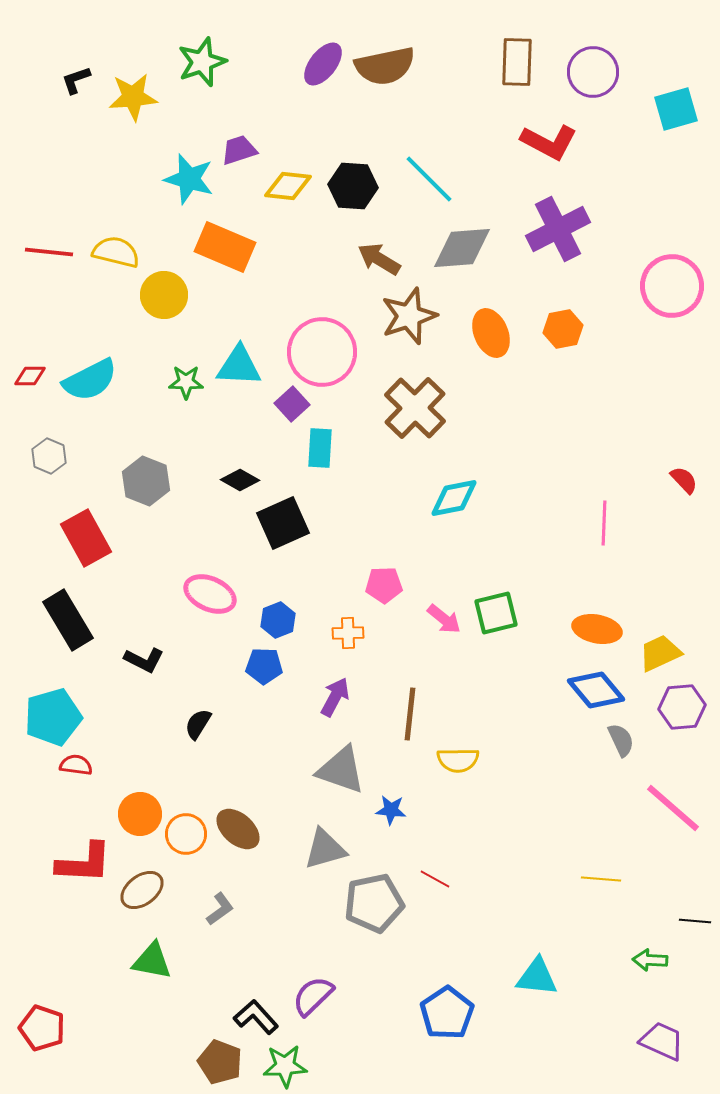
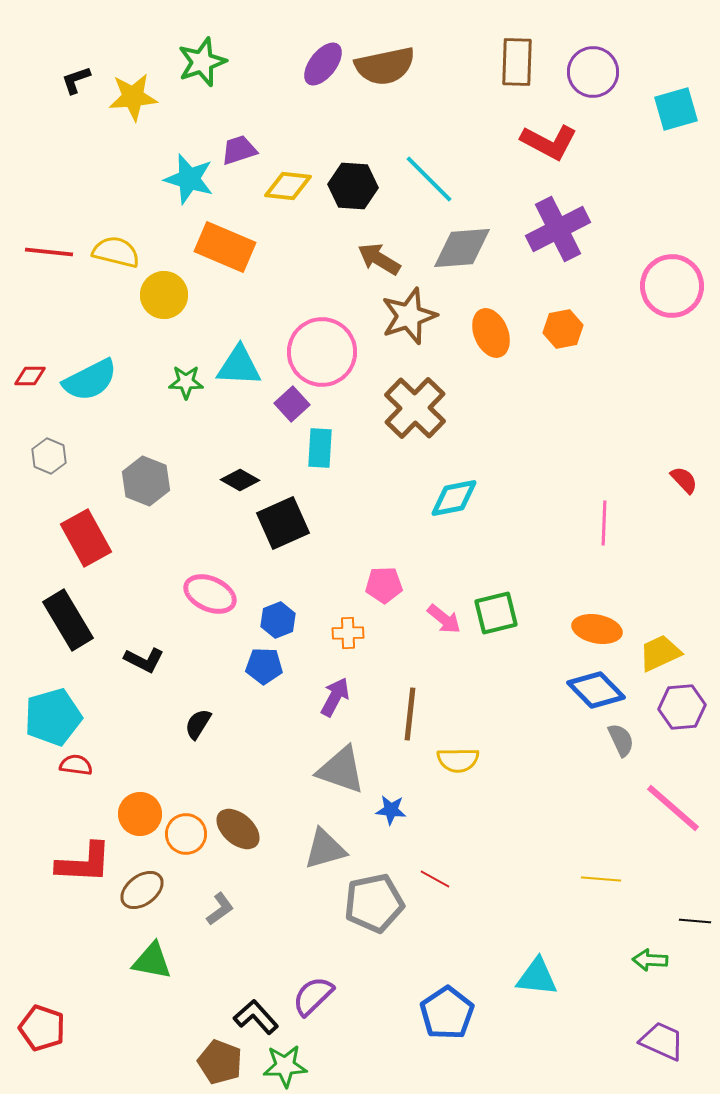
blue diamond at (596, 690): rotated 4 degrees counterclockwise
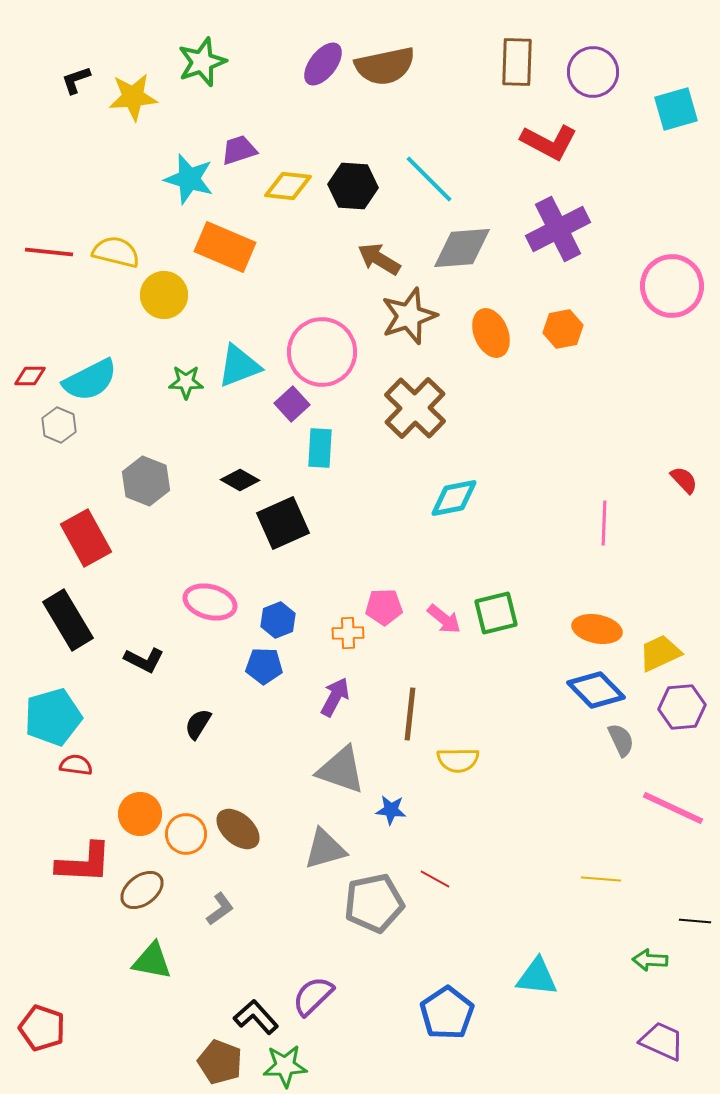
cyan triangle at (239, 366): rotated 24 degrees counterclockwise
gray hexagon at (49, 456): moved 10 px right, 31 px up
pink pentagon at (384, 585): moved 22 px down
pink ellipse at (210, 594): moved 8 px down; rotated 9 degrees counterclockwise
pink line at (673, 808): rotated 16 degrees counterclockwise
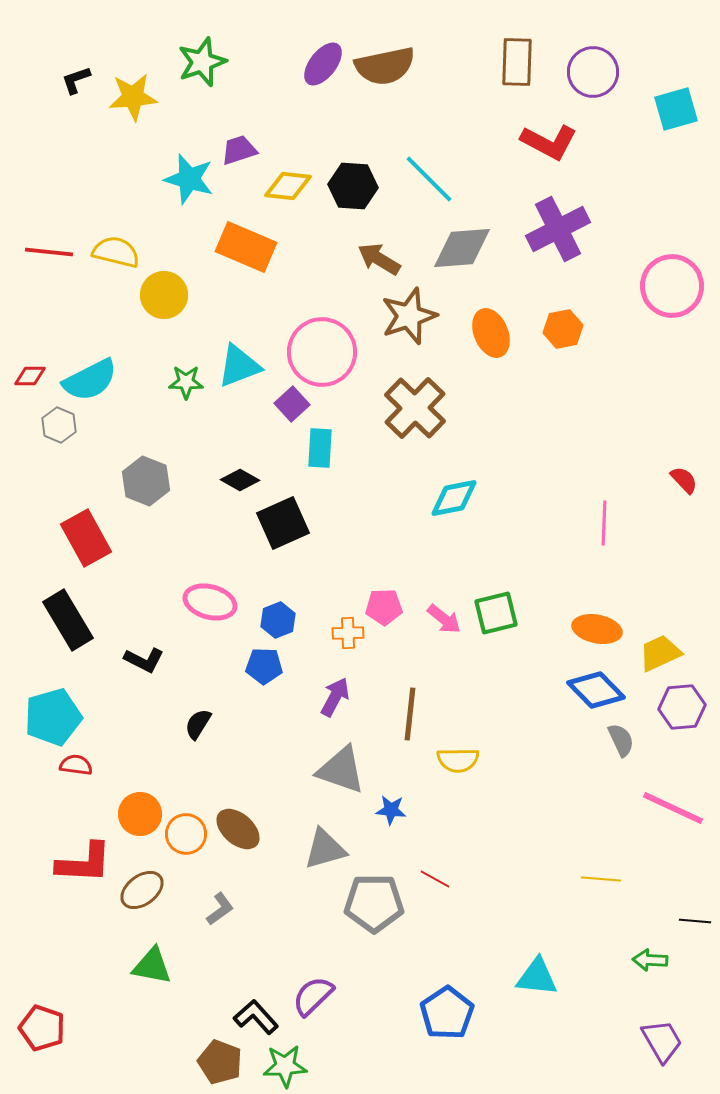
orange rectangle at (225, 247): moved 21 px right
gray pentagon at (374, 903): rotated 12 degrees clockwise
green triangle at (152, 961): moved 5 px down
purple trapezoid at (662, 1041): rotated 36 degrees clockwise
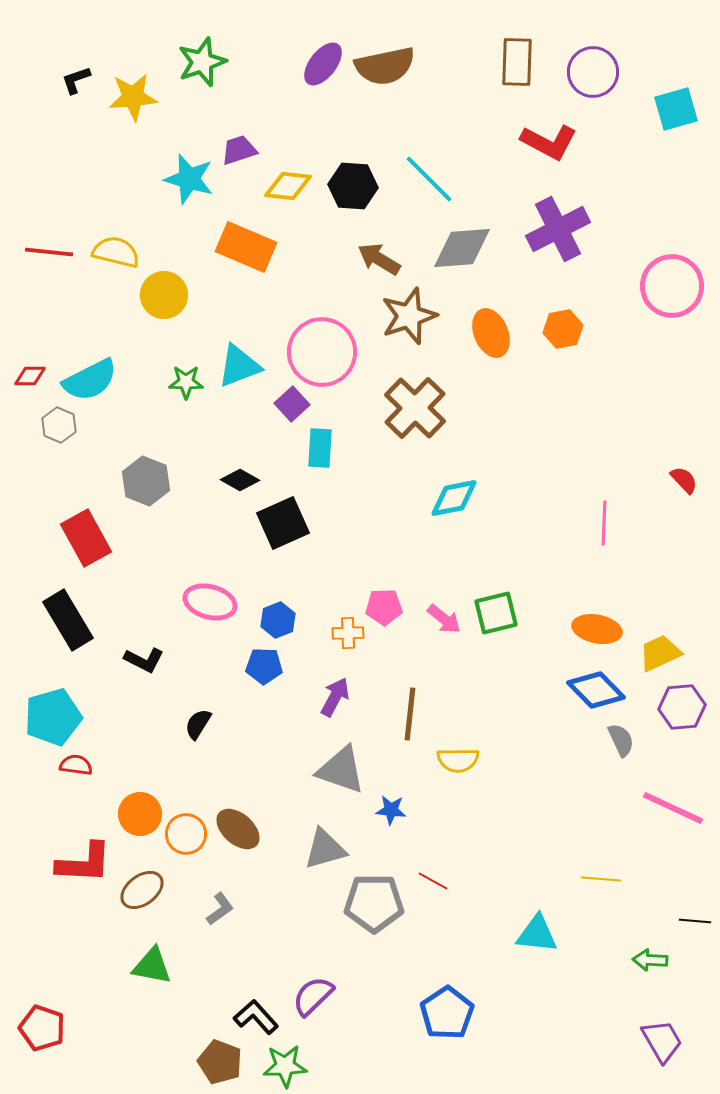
red line at (435, 879): moved 2 px left, 2 px down
cyan triangle at (537, 977): moved 43 px up
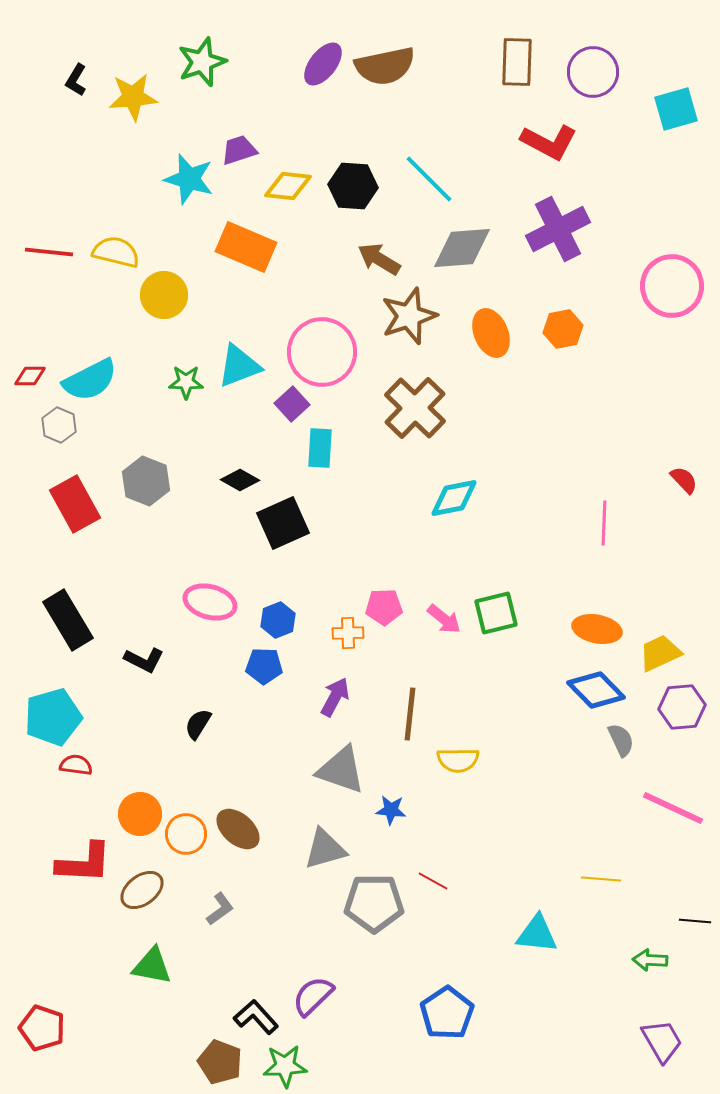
black L-shape at (76, 80): rotated 40 degrees counterclockwise
red rectangle at (86, 538): moved 11 px left, 34 px up
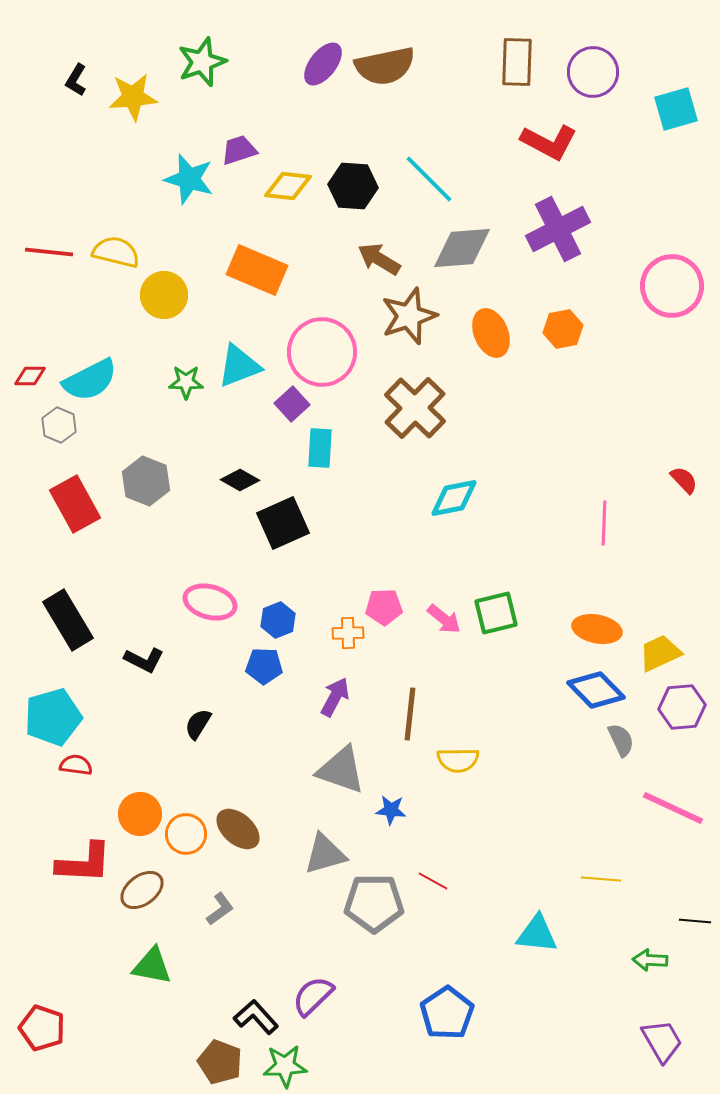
orange rectangle at (246, 247): moved 11 px right, 23 px down
gray triangle at (325, 849): moved 5 px down
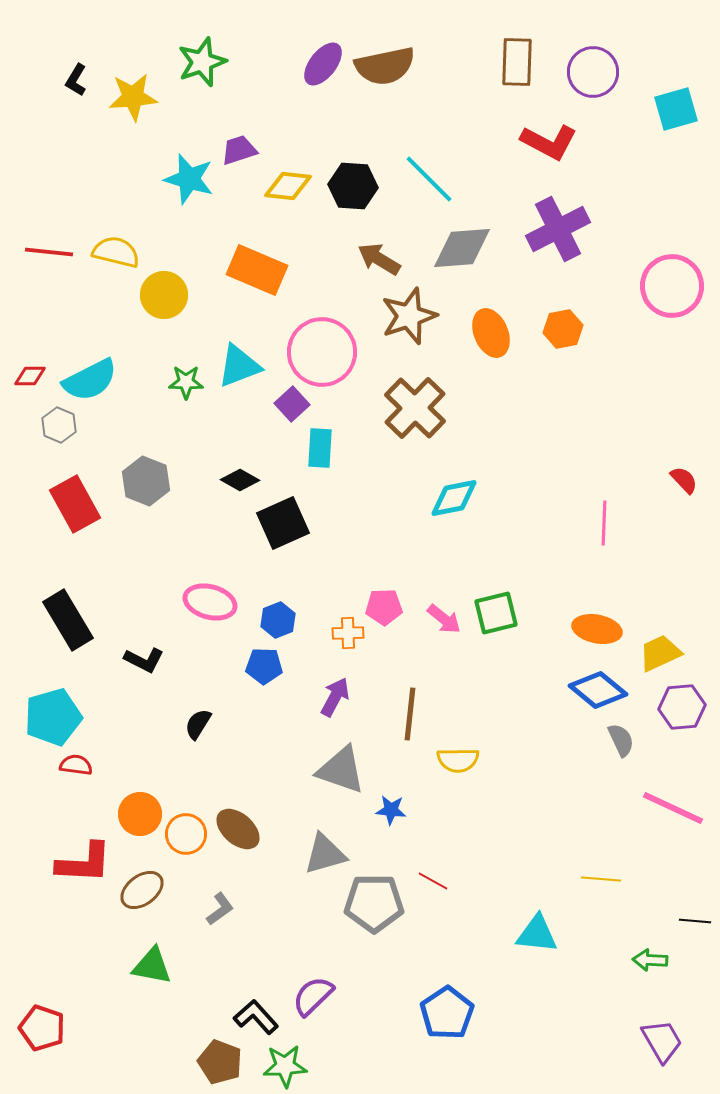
blue diamond at (596, 690): moved 2 px right; rotated 6 degrees counterclockwise
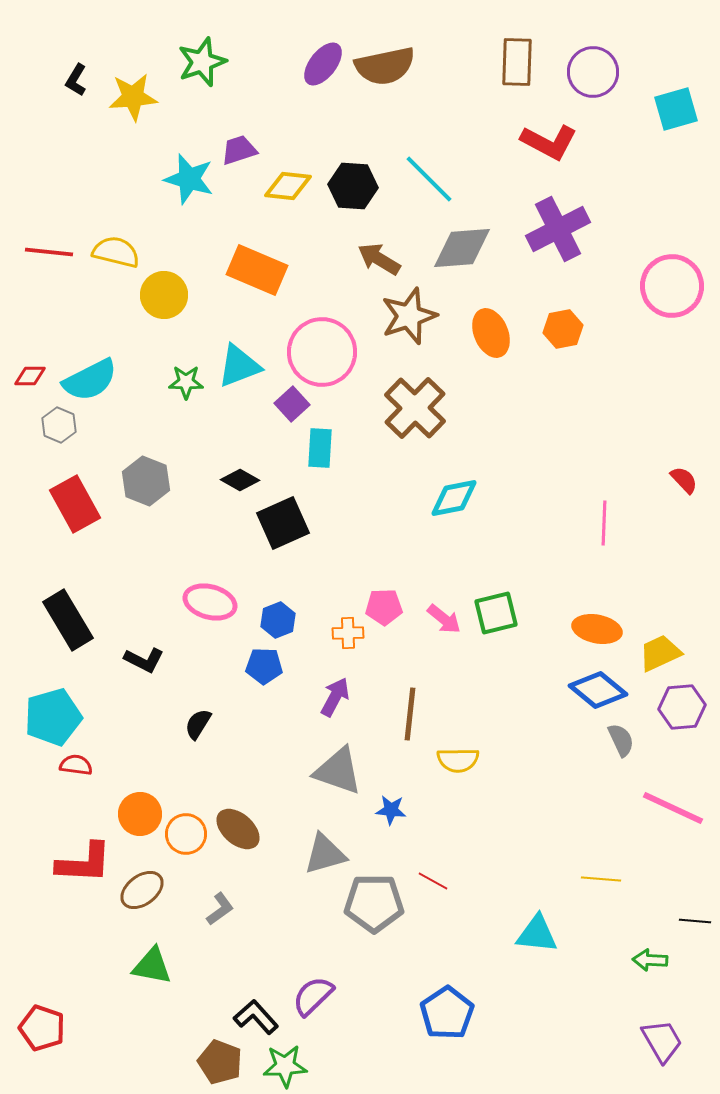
gray triangle at (341, 770): moved 3 px left, 1 px down
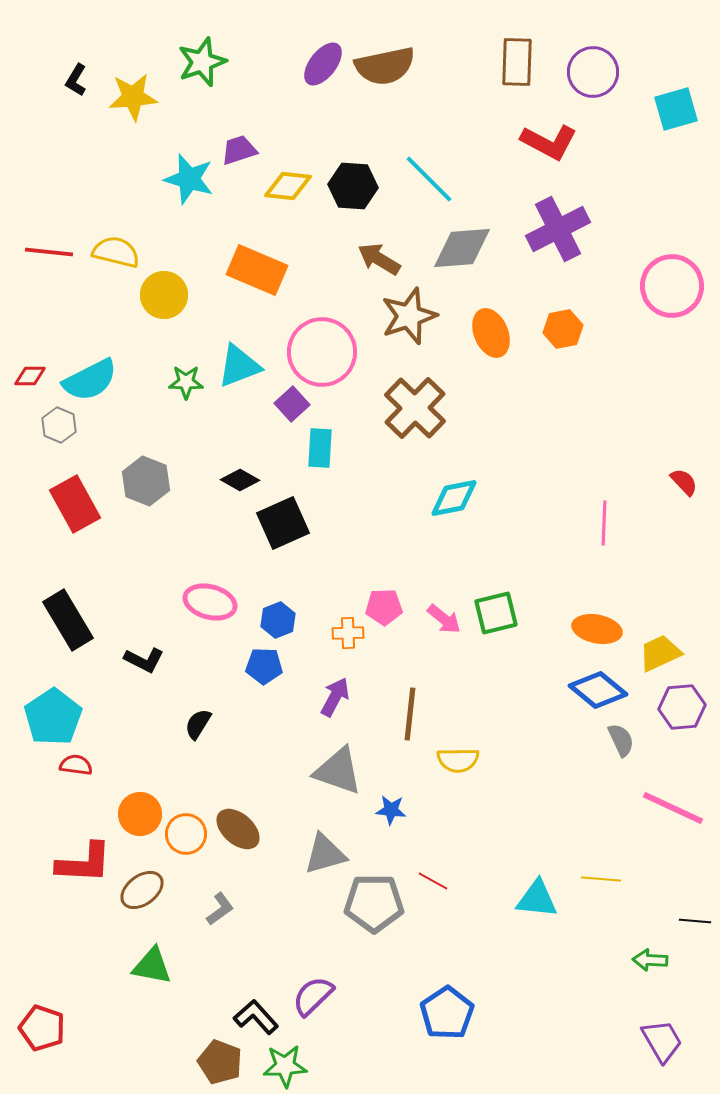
red semicircle at (684, 480): moved 2 px down
cyan pentagon at (53, 717): rotated 18 degrees counterclockwise
cyan triangle at (537, 934): moved 35 px up
